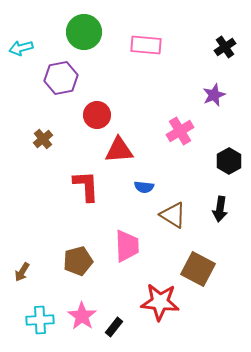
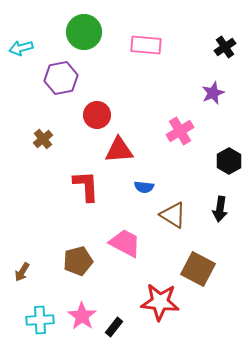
purple star: moved 1 px left, 2 px up
pink trapezoid: moved 2 px left, 3 px up; rotated 60 degrees counterclockwise
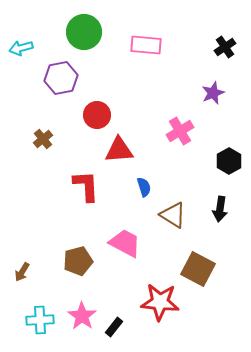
blue semicircle: rotated 114 degrees counterclockwise
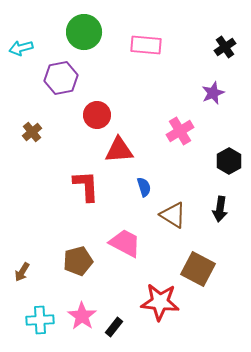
brown cross: moved 11 px left, 7 px up
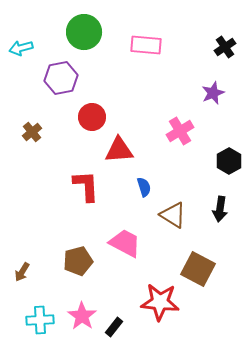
red circle: moved 5 px left, 2 px down
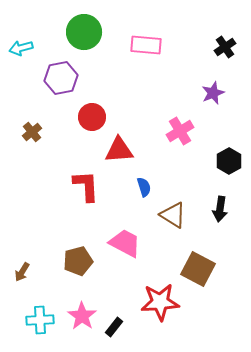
red star: rotated 9 degrees counterclockwise
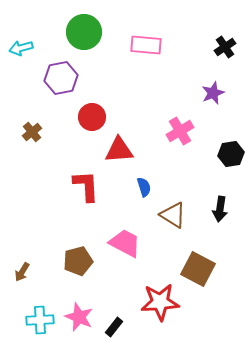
black hexagon: moved 2 px right, 7 px up; rotated 20 degrees clockwise
pink star: moved 3 px left, 1 px down; rotated 12 degrees counterclockwise
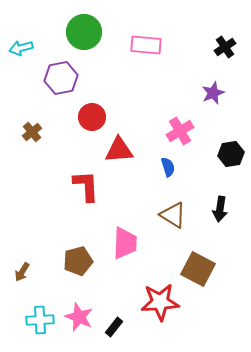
blue semicircle: moved 24 px right, 20 px up
pink trapezoid: rotated 64 degrees clockwise
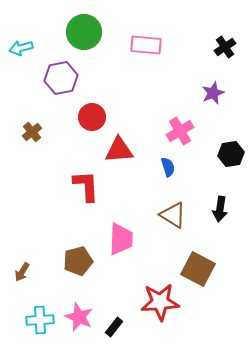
pink trapezoid: moved 4 px left, 4 px up
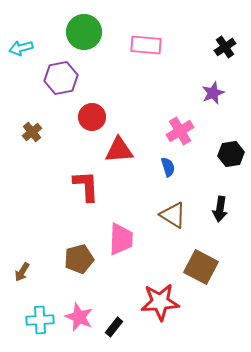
brown pentagon: moved 1 px right, 2 px up
brown square: moved 3 px right, 2 px up
